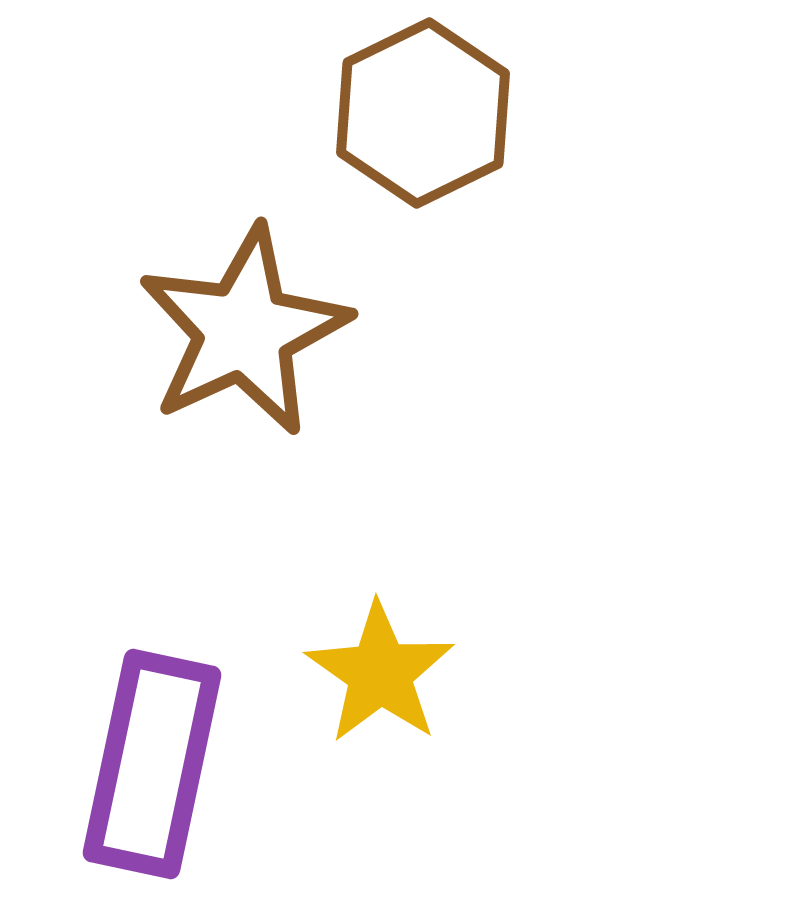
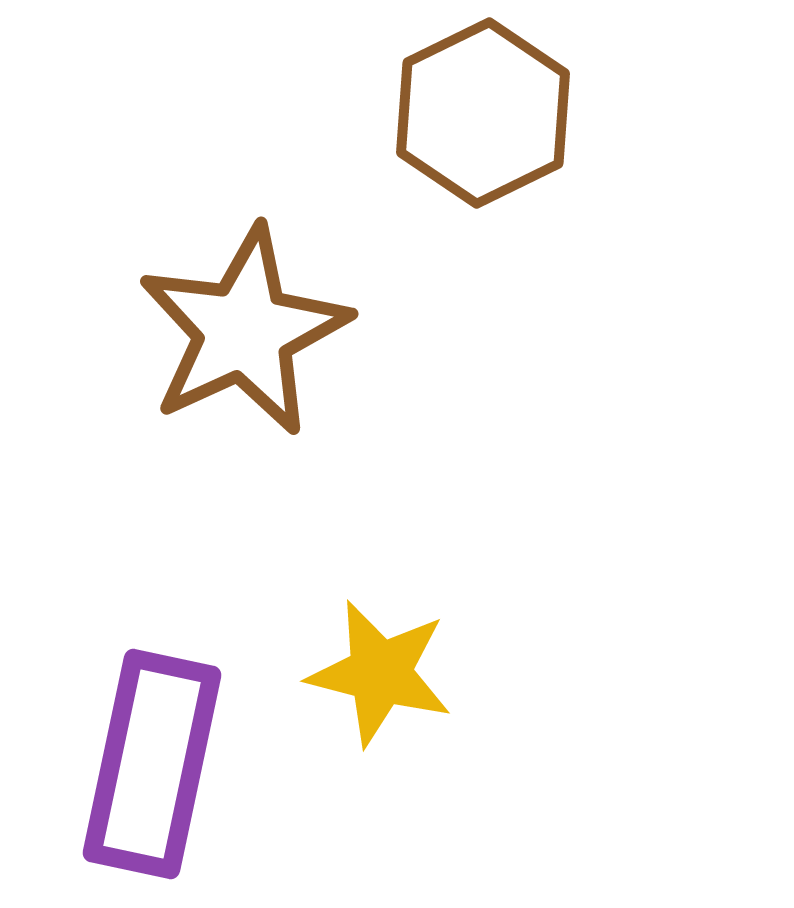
brown hexagon: moved 60 px right
yellow star: rotated 21 degrees counterclockwise
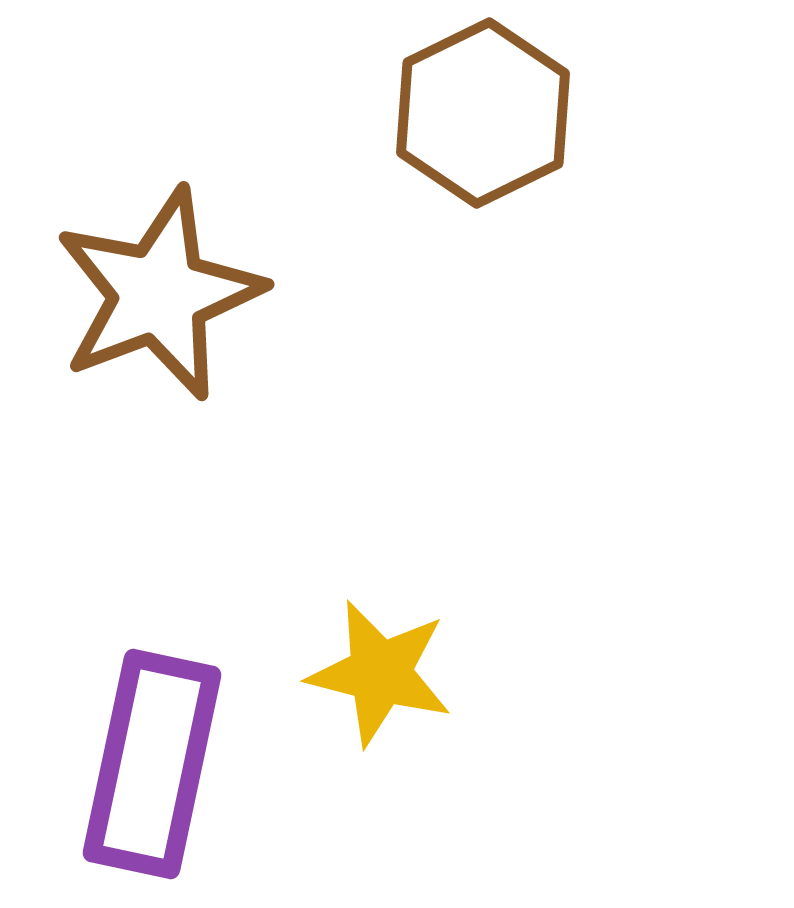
brown star: moved 85 px left, 37 px up; rotated 4 degrees clockwise
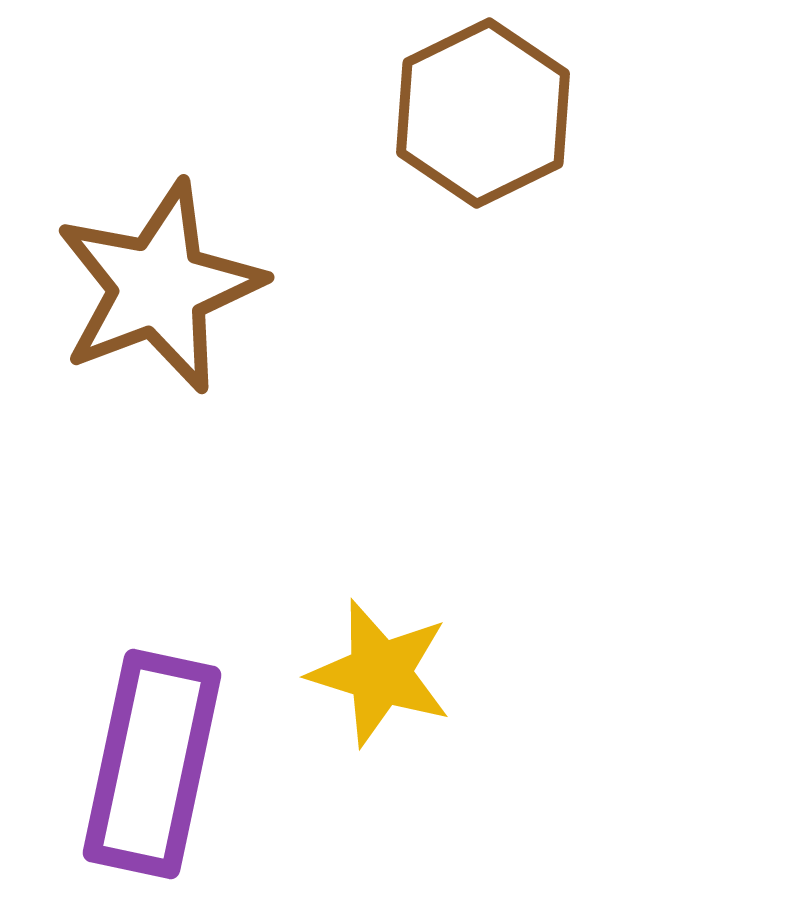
brown star: moved 7 px up
yellow star: rotated 3 degrees clockwise
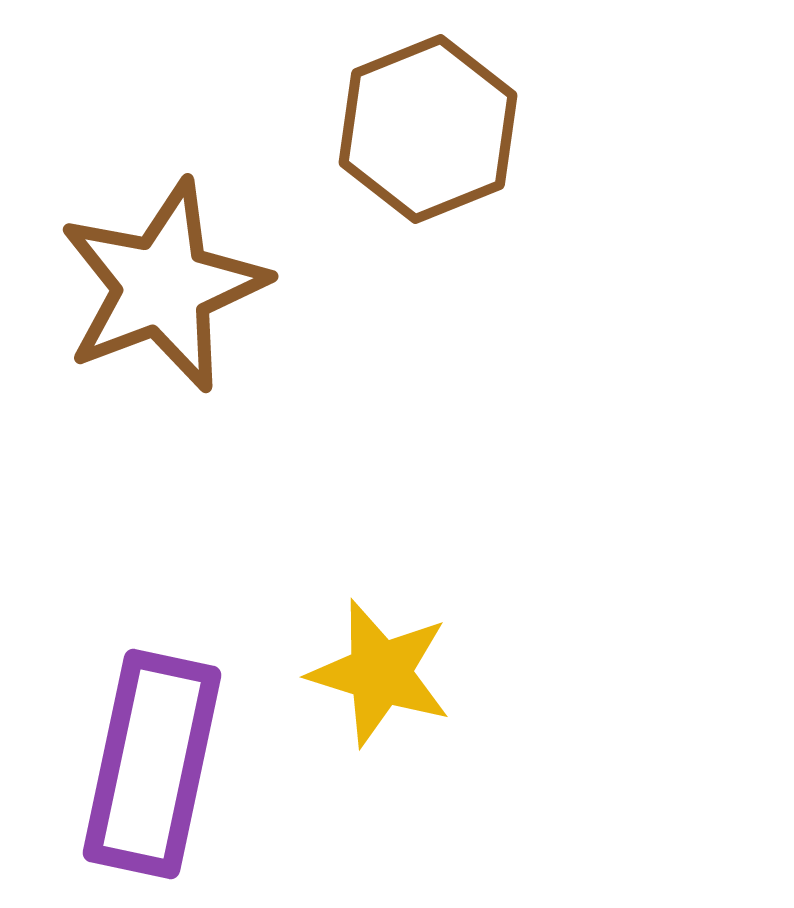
brown hexagon: moved 55 px left, 16 px down; rotated 4 degrees clockwise
brown star: moved 4 px right, 1 px up
